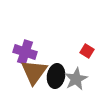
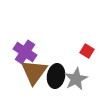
purple cross: rotated 15 degrees clockwise
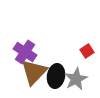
red square: rotated 24 degrees clockwise
brown triangle: rotated 8 degrees clockwise
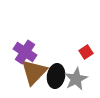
red square: moved 1 px left, 1 px down
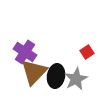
red square: moved 1 px right
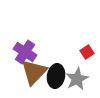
gray star: moved 1 px right
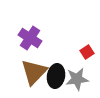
purple cross: moved 5 px right, 14 px up
gray star: rotated 20 degrees clockwise
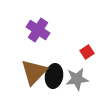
purple cross: moved 8 px right, 8 px up
black ellipse: moved 2 px left
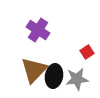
brown triangle: moved 2 px up
